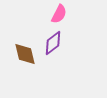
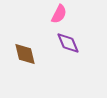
purple diamond: moved 15 px right; rotated 75 degrees counterclockwise
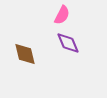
pink semicircle: moved 3 px right, 1 px down
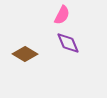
brown diamond: rotated 45 degrees counterclockwise
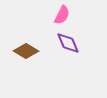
brown diamond: moved 1 px right, 3 px up
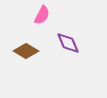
pink semicircle: moved 20 px left
